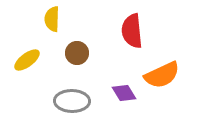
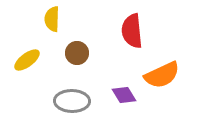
purple diamond: moved 2 px down
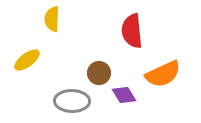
brown circle: moved 22 px right, 20 px down
orange semicircle: moved 1 px right, 1 px up
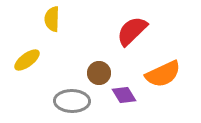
red semicircle: rotated 52 degrees clockwise
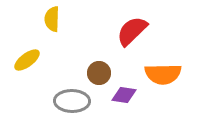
orange semicircle: rotated 24 degrees clockwise
purple diamond: rotated 50 degrees counterclockwise
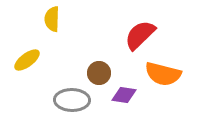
red semicircle: moved 8 px right, 4 px down
orange semicircle: rotated 15 degrees clockwise
gray ellipse: moved 1 px up
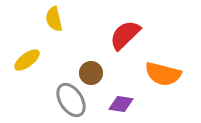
yellow semicircle: moved 2 px right; rotated 15 degrees counterclockwise
red semicircle: moved 15 px left
brown circle: moved 8 px left
purple diamond: moved 3 px left, 9 px down
gray ellipse: moved 1 px left; rotated 56 degrees clockwise
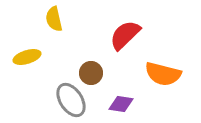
yellow ellipse: moved 3 px up; rotated 20 degrees clockwise
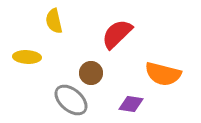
yellow semicircle: moved 2 px down
red semicircle: moved 8 px left, 1 px up
yellow ellipse: rotated 20 degrees clockwise
gray ellipse: rotated 16 degrees counterclockwise
purple diamond: moved 10 px right
